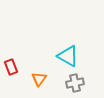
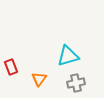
cyan triangle: rotated 45 degrees counterclockwise
gray cross: moved 1 px right
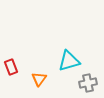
cyan triangle: moved 1 px right, 5 px down
gray cross: moved 12 px right
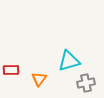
red rectangle: moved 3 px down; rotated 70 degrees counterclockwise
gray cross: moved 2 px left
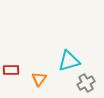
gray cross: rotated 18 degrees counterclockwise
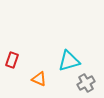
red rectangle: moved 1 px right, 10 px up; rotated 70 degrees counterclockwise
orange triangle: rotated 42 degrees counterclockwise
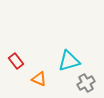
red rectangle: moved 4 px right, 1 px down; rotated 56 degrees counterclockwise
